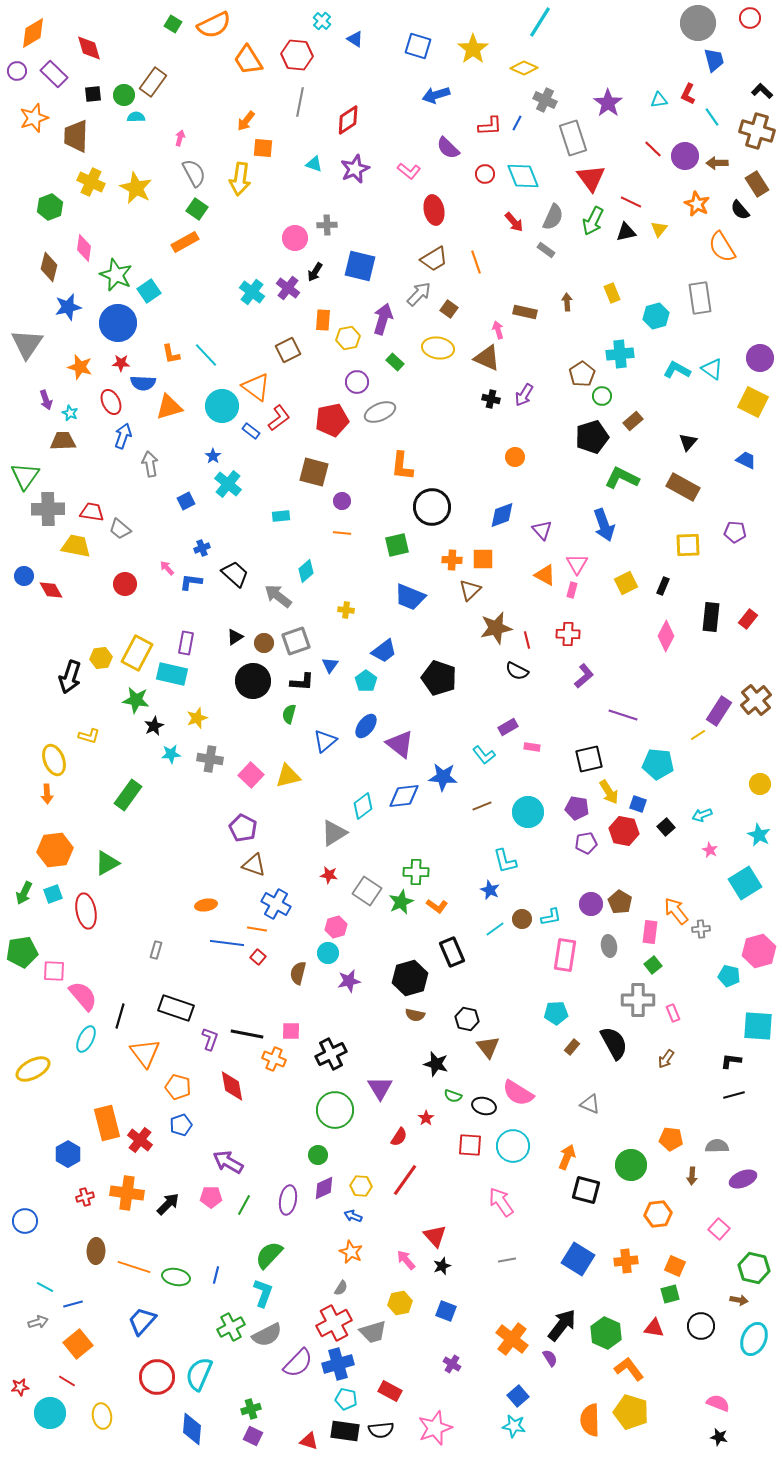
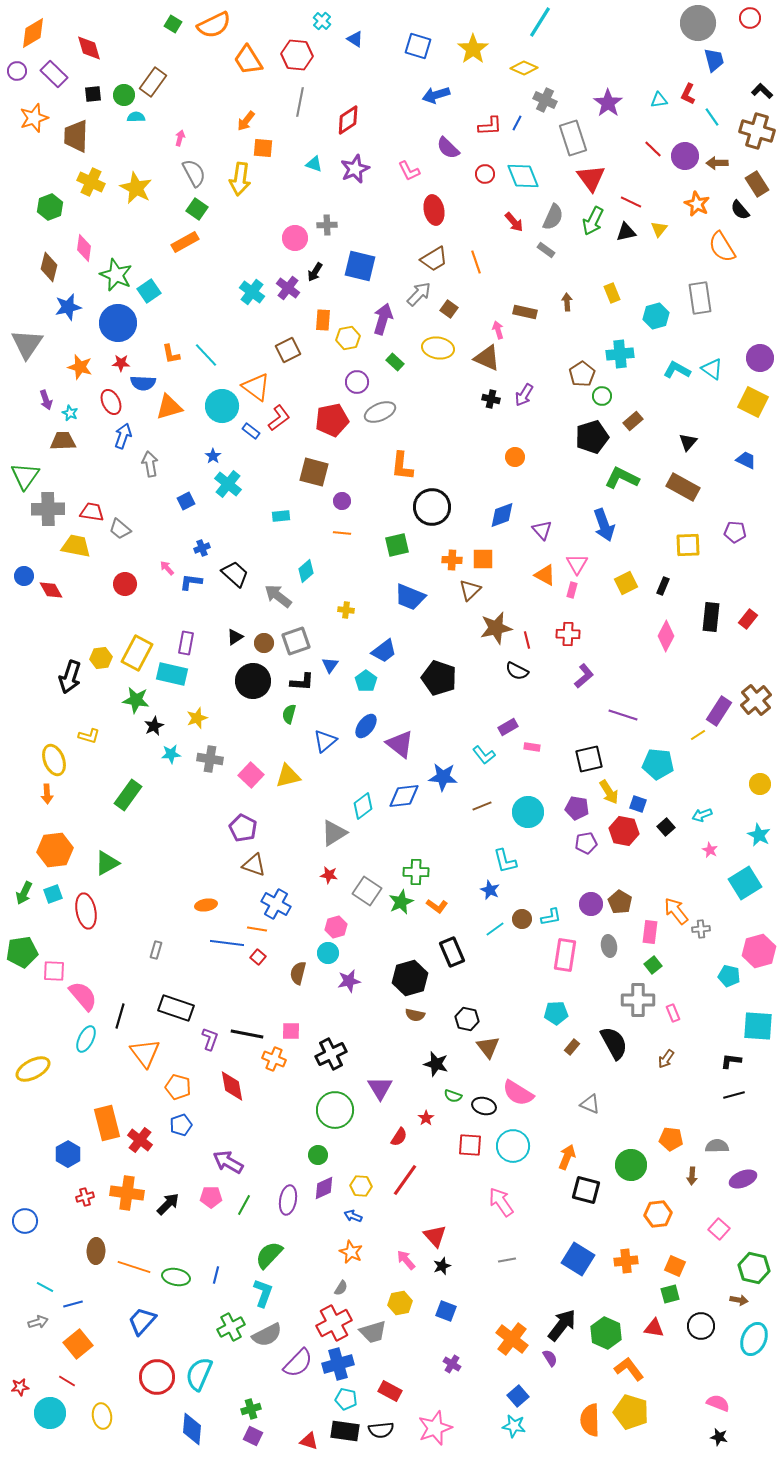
pink L-shape at (409, 171): rotated 25 degrees clockwise
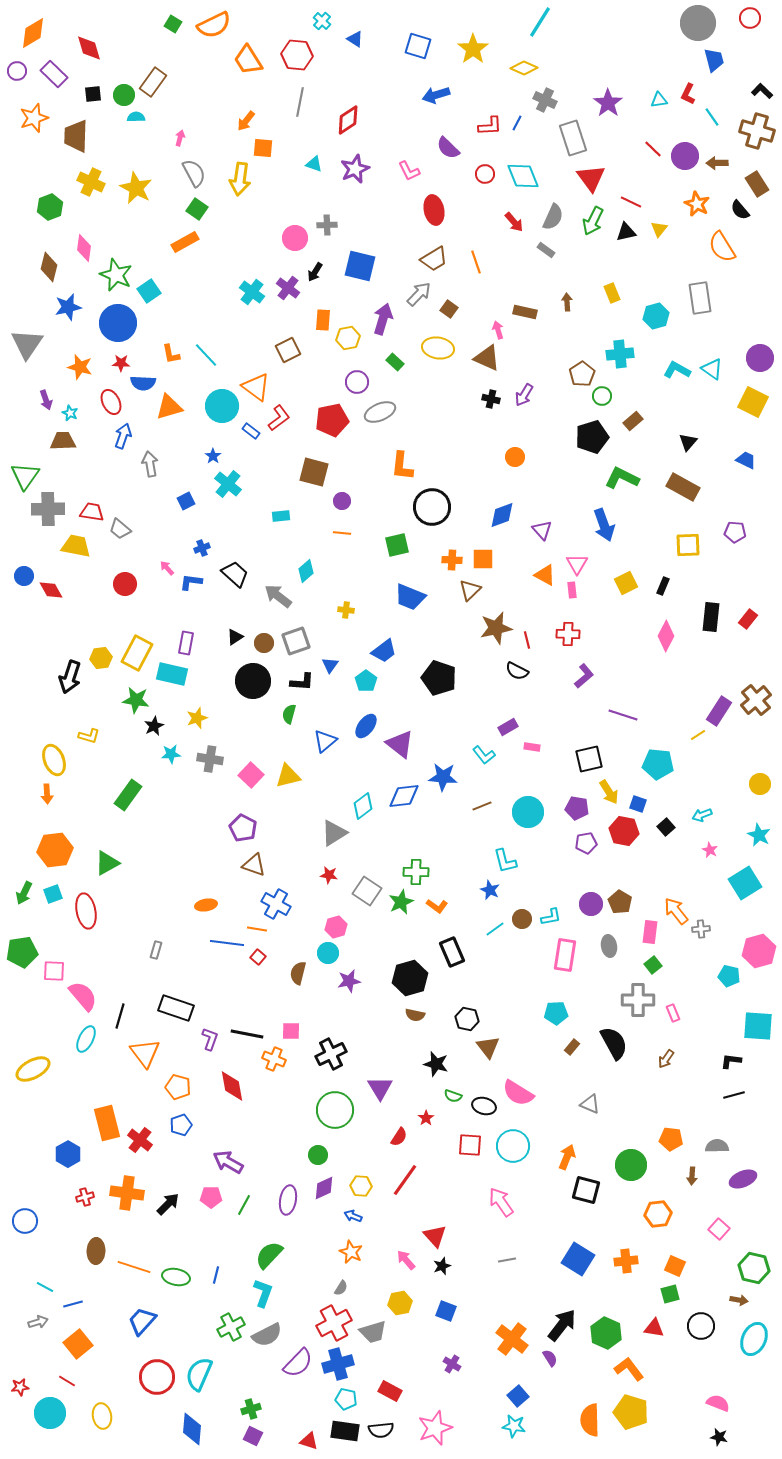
pink rectangle at (572, 590): rotated 21 degrees counterclockwise
